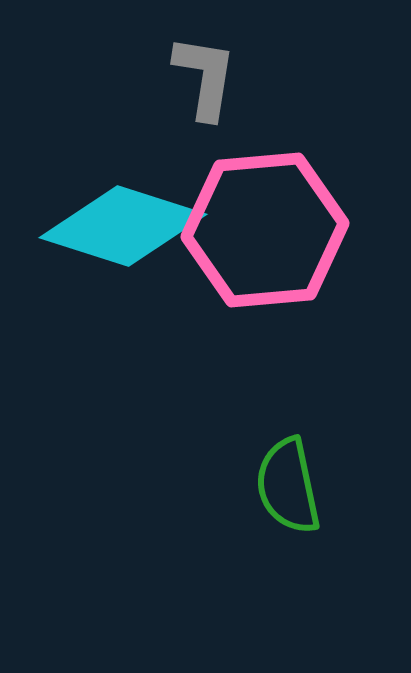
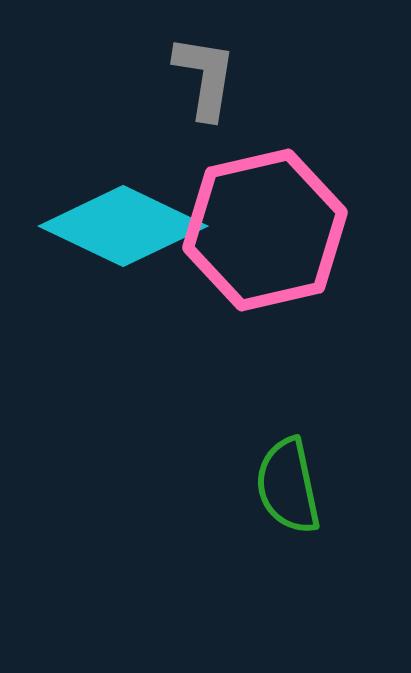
cyan diamond: rotated 8 degrees clockwise
pink hexagon: rotated 8 degrees counterclockwise
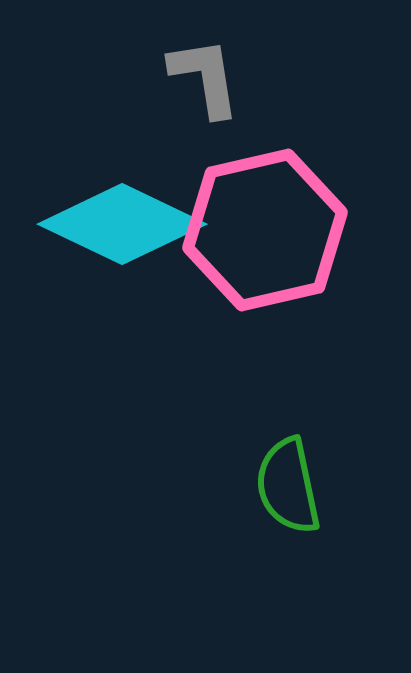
gray L-shape: rotated 18 degrees counterclockwise
cyan diamond: moved 1 px left, 2 px up
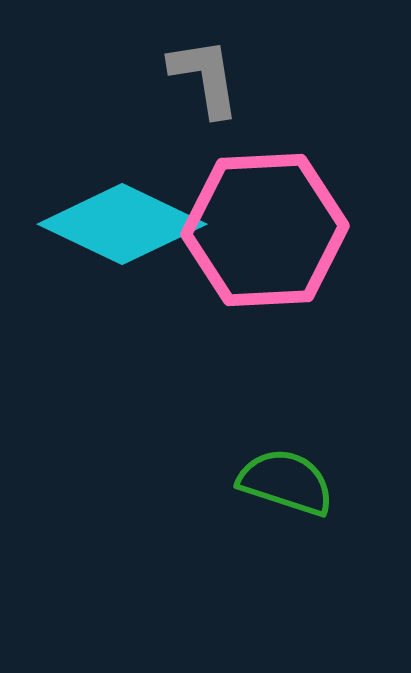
pink hexagon: rotated 10 degrees clockwise
green semicircle: moved 2 px left, 4 px up; rotated 120 degrees clockwise
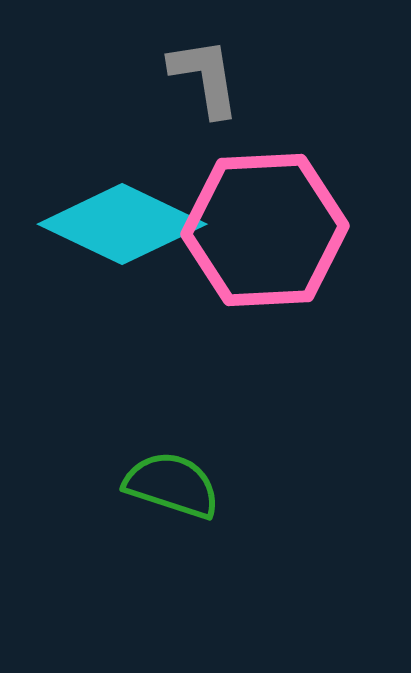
green semicircle: moved 114 px left, 3 px down
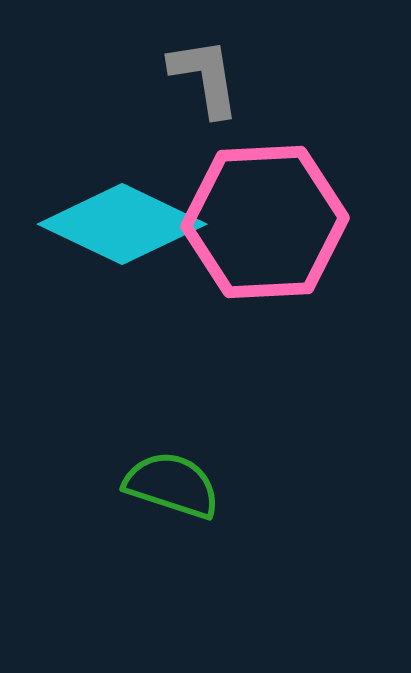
pink hexagon: moved 8 px up
